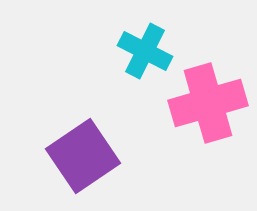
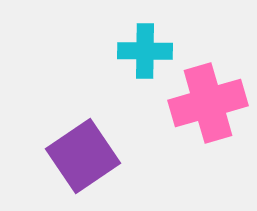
cyan cross: rotated 26 degrees counterclockwise
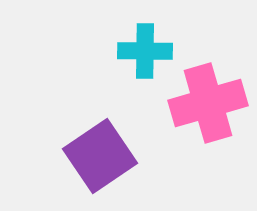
purple square: moved 17 px right
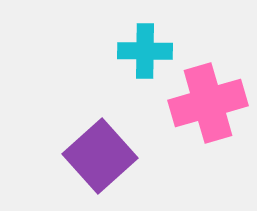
purple square: rotated 8 degrees counterclockwise
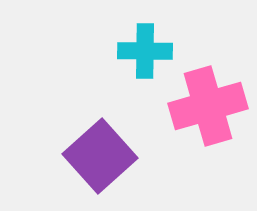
pink cross: moved 3 px down
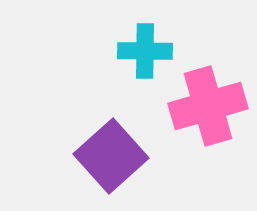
purple square: moved 11 px right
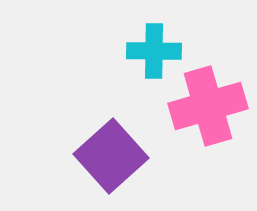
cyan cross: moved 9 px right
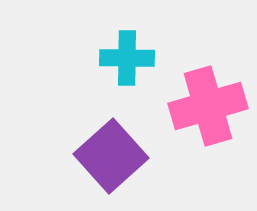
cyan cross: moved 27 px left, 7 px down
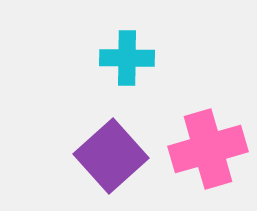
pink cross: moved 43 px down
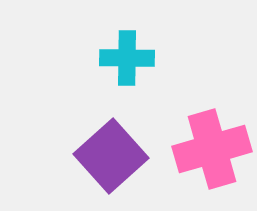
pink cross: moved 4 px right
